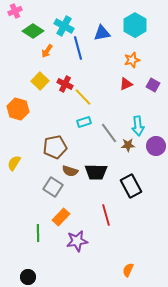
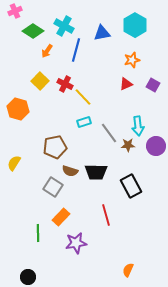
blue line: moved 2 px left, 2 px down; rotated 30 degrees clockwise
purple star: moved 1 px left, 2 px down
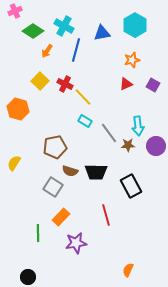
cyan rectangle: moved 1 px right, 1 px up; rotated 48 degrees clockwise
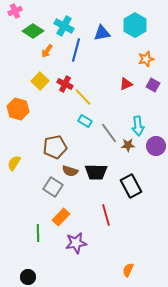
orange star: moved 14 px right, 1 px up
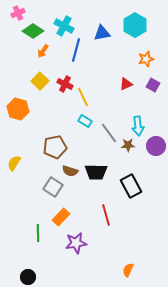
pink cross: moved 3 px right, 2 px down
orange arrow: moved 4 px left
yellow line: rotated 18 degrees clockwise
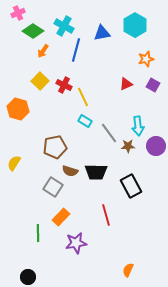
red cross: moved 1 px left, 1 px down
brown star: moved 1 px down
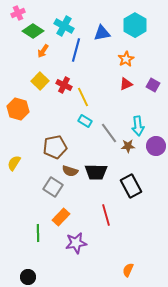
orange star: moved 20 px left; rotated 14 degrees counterclockwise
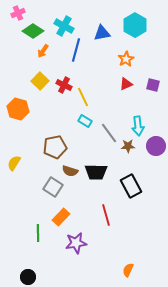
purple square: rotated 16 degrees counterclockwise
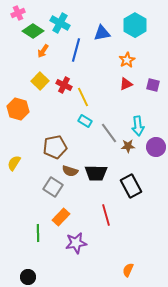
cyan cross: moved 4 px left, 3 px up
orange star: moved 1 px right, 1 px down
purple circle: moved 1 px down
black trapezoid: moved 1 px down
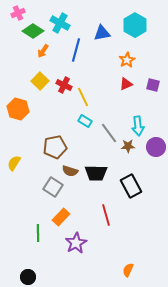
purple star: rotated 20 degrees counterclockwise
